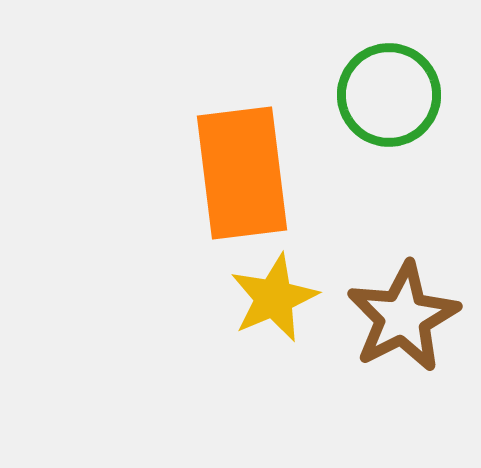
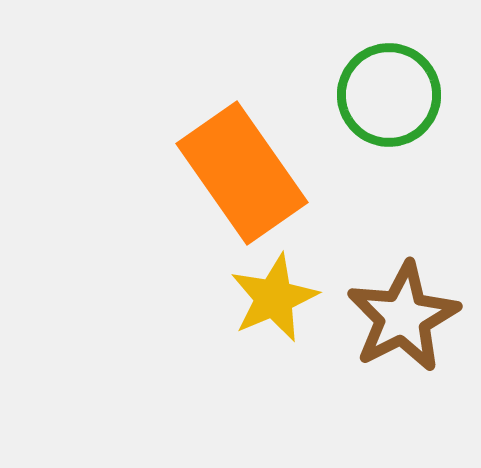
orange rectangle: rotated 28 degrees counterclockwise
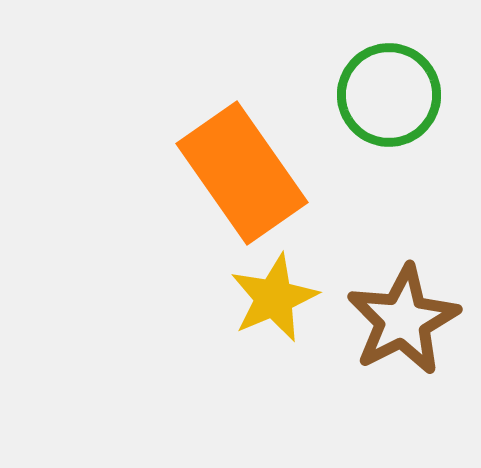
brown star: moved 3 px down
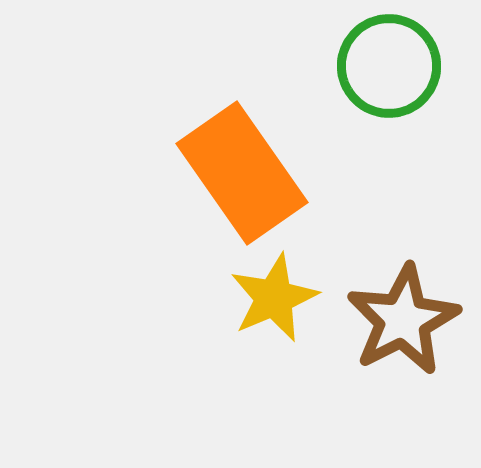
green circle: moved 29 px up
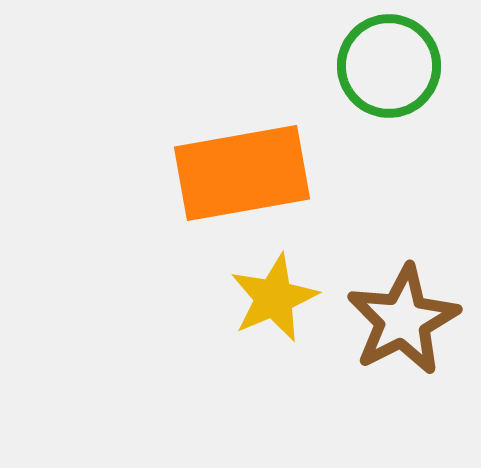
orange rectangle: rotated 65 degrees counterclockwise
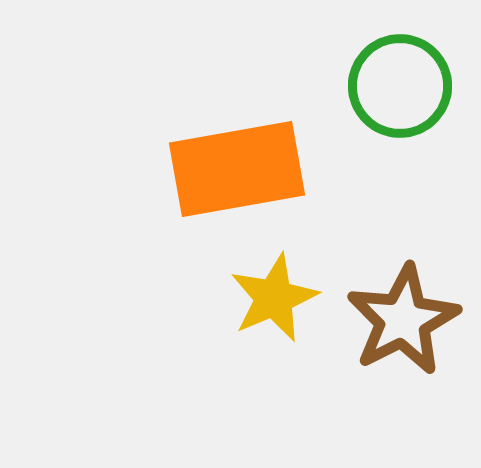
green circle: moved 11 px right, 20 px down
orange rectangle: moved 5 px left, 4 px up
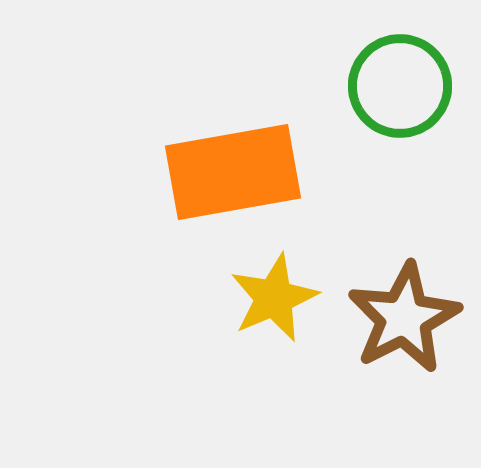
orange rectangle: moved 4 px left, 3 px down
brown star: moved 1 px right, 2 px up
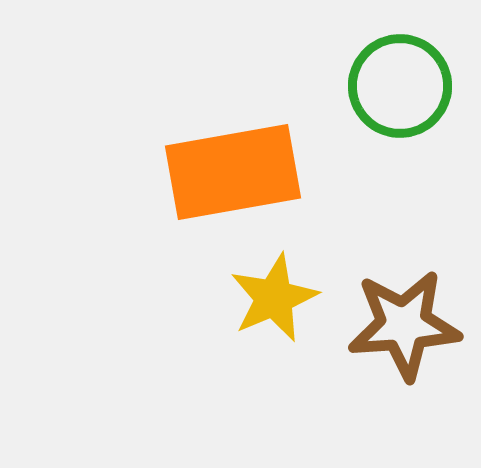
brown star: moved 7 px down; rotated 23 degrees clockwise
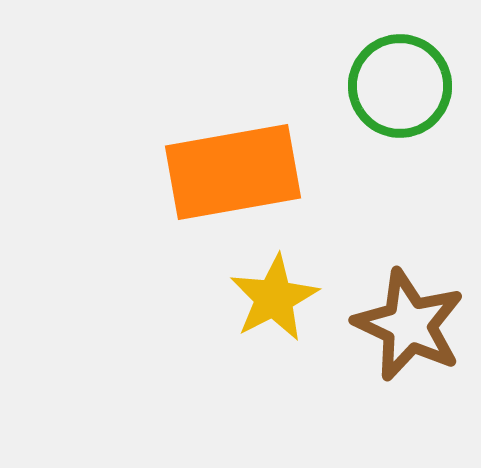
yellow star: rotated 4 degrees counterclockwise
brown star: moved 5 px right; rotated 29 degrees clockwise
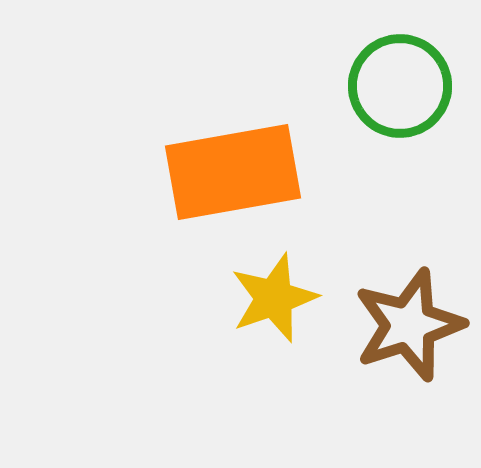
yellow star: rotated 8 degrees clockwise
brown star: rotated 29 degrees clockwise
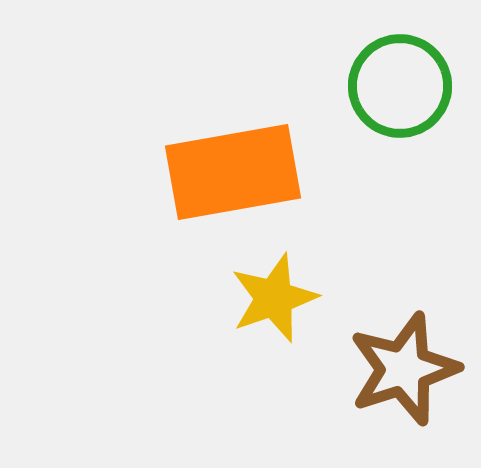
brown star: moved 5 px left, 44 px down
